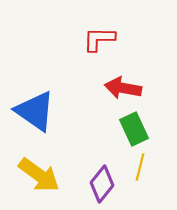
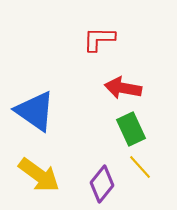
green rectangle: moved 3 px left
yellow line: rotated 56 degrees counterclockwise
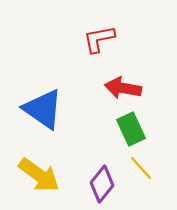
red L-shape: rotated 12 degrees counterclockwise
blue triangle: moved 8 px right, 2 px up
yellow line: moved 1 px right, 1 px down
